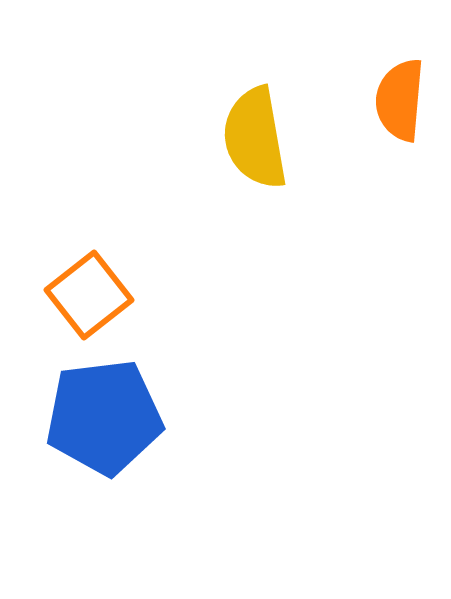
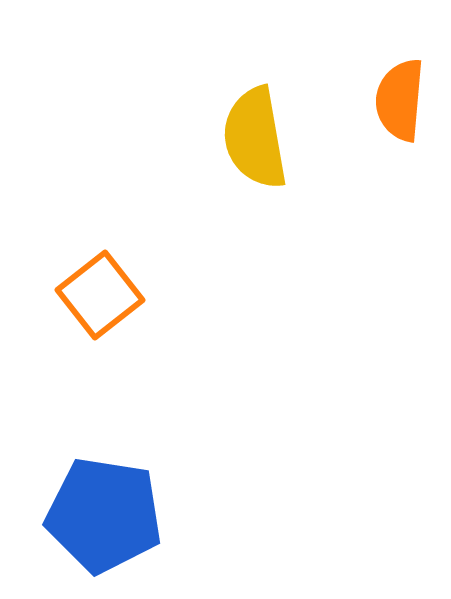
orange square: moved 11 px right
blue pentagon: moved 98 px down; rotated 16 degrees clockwise
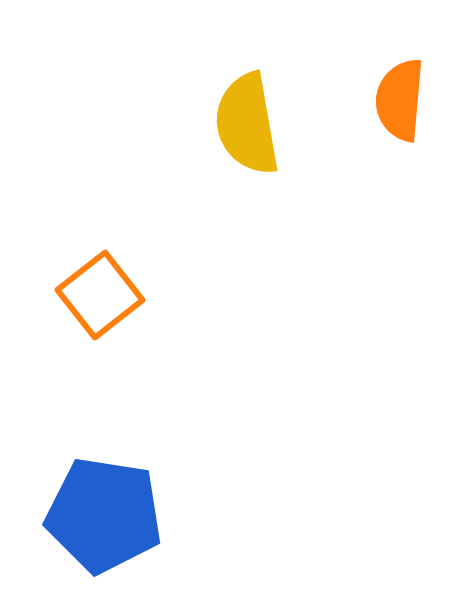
yellow semicircle: moved 8 px left, 14 px up
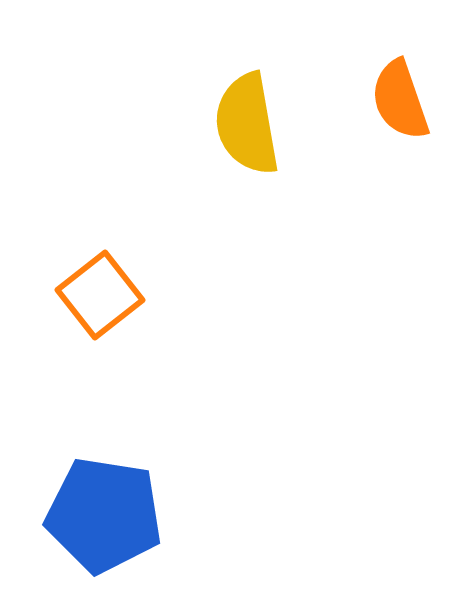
orange semicircle: rotated 24 degrees counterclockwise
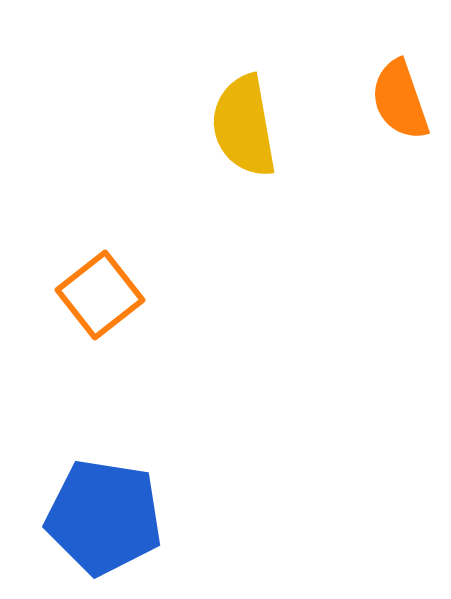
yellow semicircle: moved 3 px left, 2 px down
blue pentagon: moved 2 px down
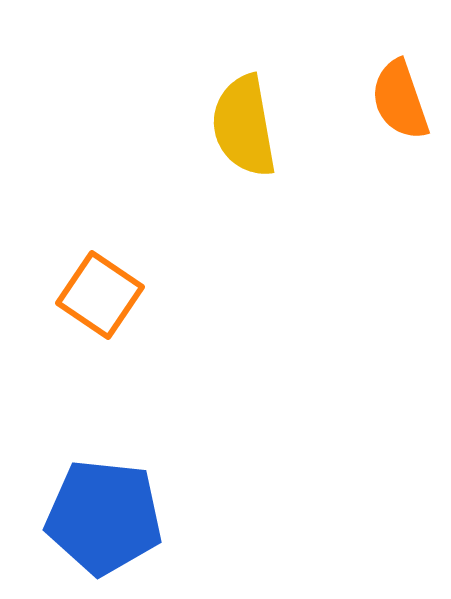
orange square: rotated 18 degrees counterclockwise
blue pentagon: rotated 3 degrees counterclockwise
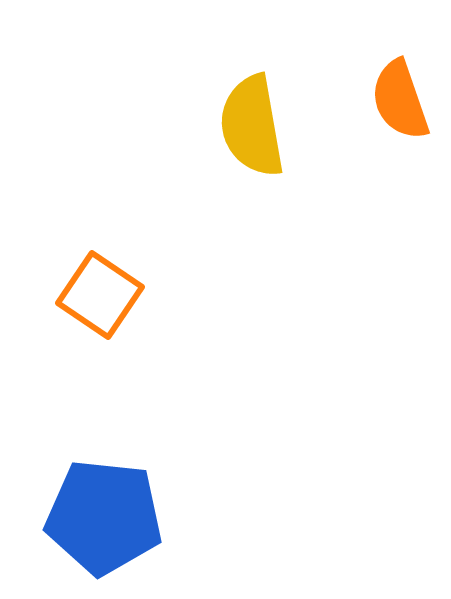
yellow semicircle: moved 8 px right
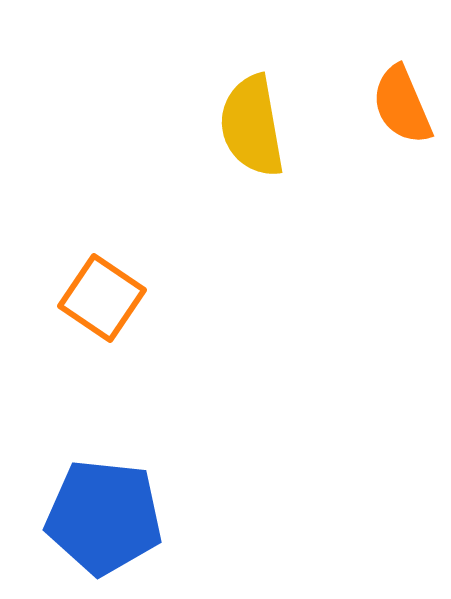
orange semicircle: moved 2 px right, 5 px down; rotated 4 degrees counterclockwise
orange square: moved 2 px right, 3 px down
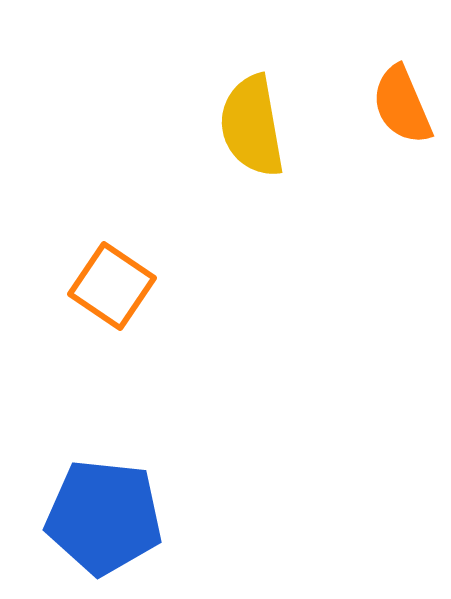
orange square: moved 10 px right, 12 px up
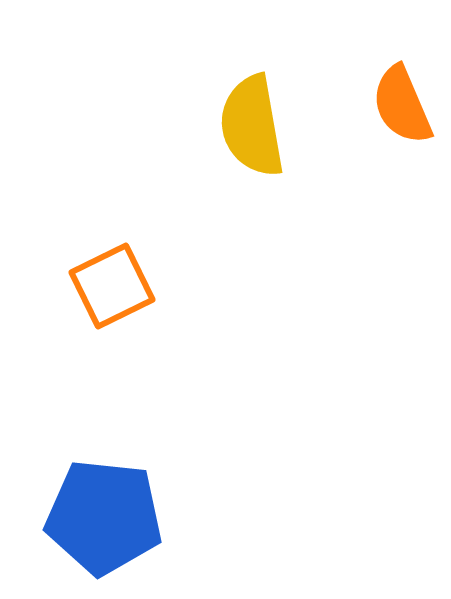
orange square: rotated 30 degrees clockwise
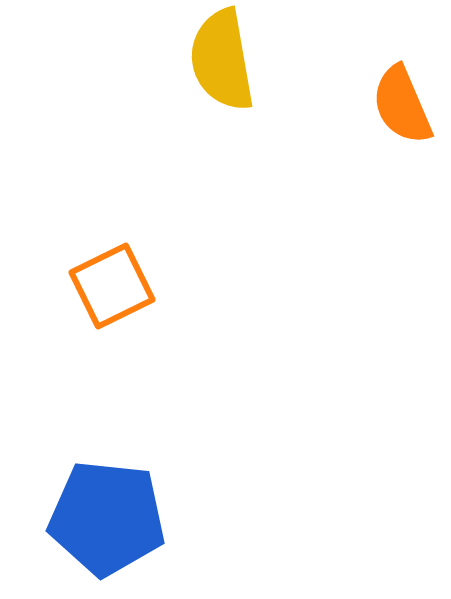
yellow semicircle: moved 30 px left, 66 px up
blue pentagon: moved 3 px right, 1 px down
